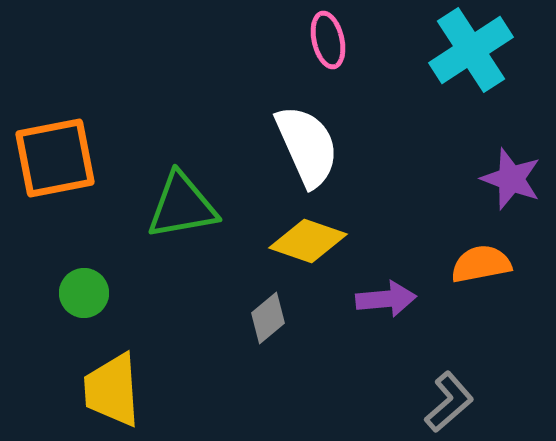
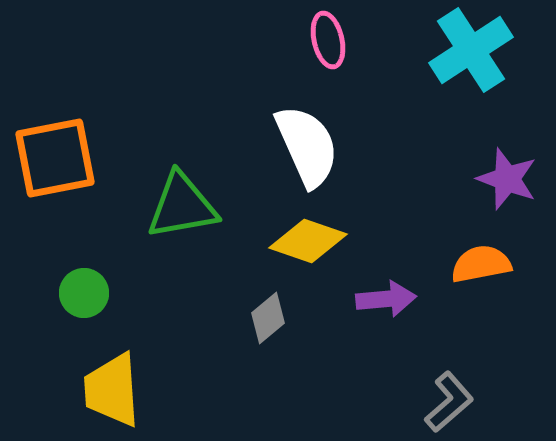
purple star: moved 4 px left
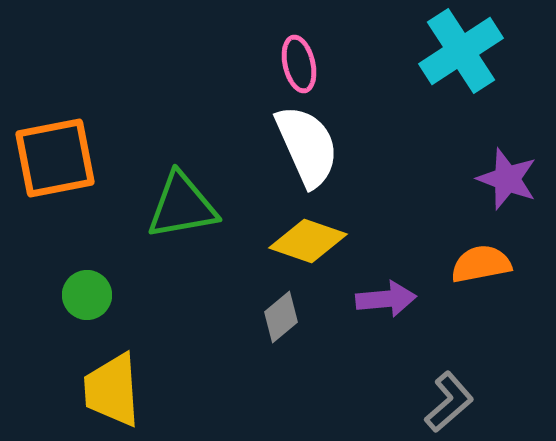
pink ellipse: moved 29 px left, 24 px down
cyan cross: moved 10 px left, 1 px down
green circle: moved 3 px right, 2 px down
gray diamond: moved 13 px right, 1 px up
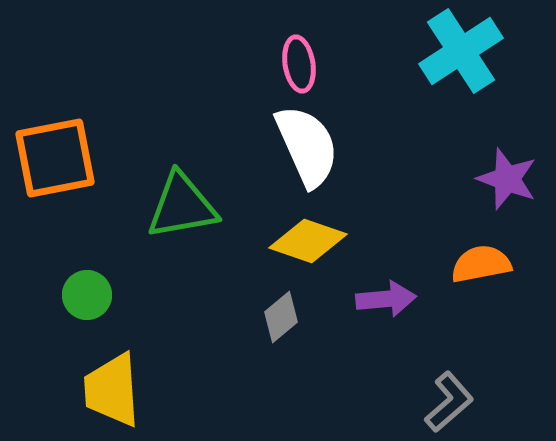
pink ellipse: rotated 4 degrees clockwise
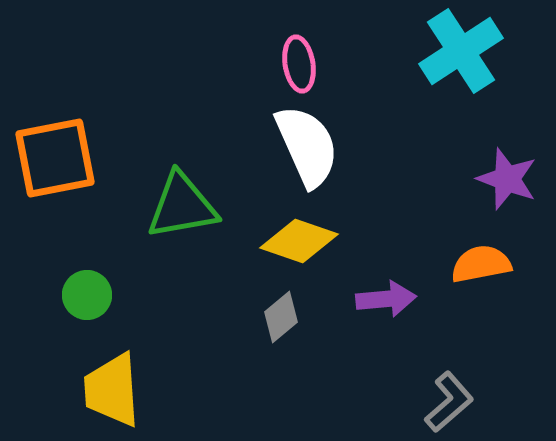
yellow diamond: moved 9 px left
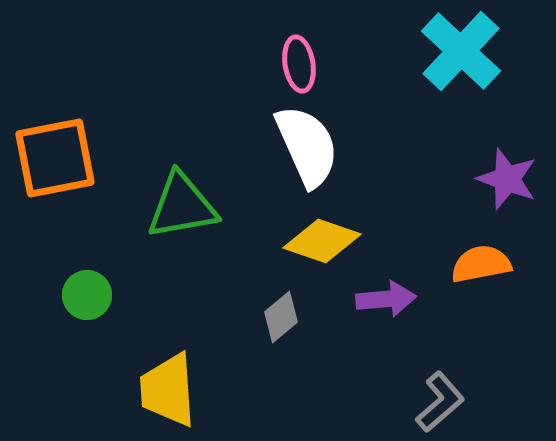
cyan cross: rotated 14 degrees counterclockwise
yellow diamond: moved 23 px right
yellow trapezoid: moved 56 px right
gray L-shape: moved 9 px left
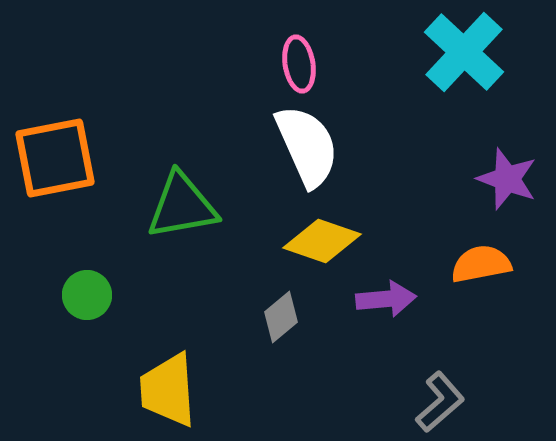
cyan cross: moved 3 px right, 1 px down
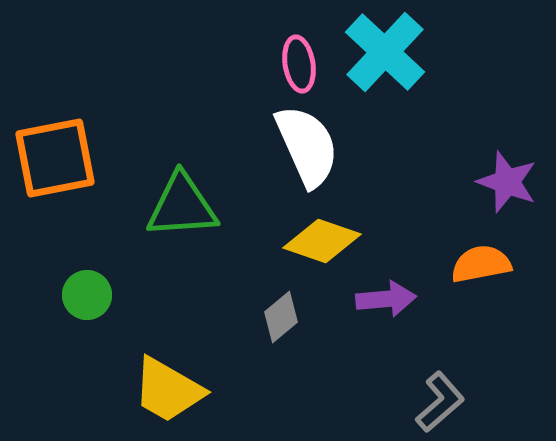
cyan cross: moved 79 px left
purple star: moved 3 px down
green triangle: rotated 6 degrees clockwise
yellow trapezoid: rotated 56 degrees counterclockwise
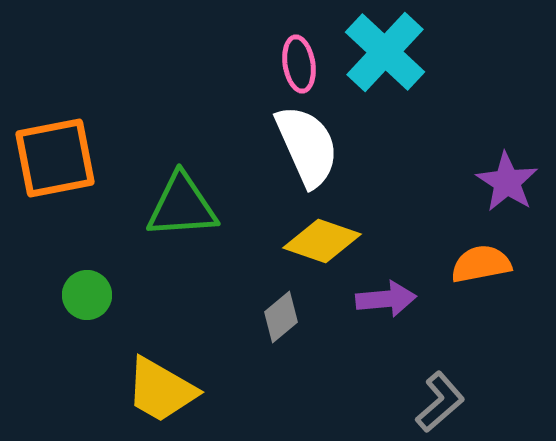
purple star: rotated 12 degrees clockwise
yellow trapezoid: moved 7 px left
